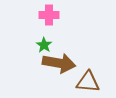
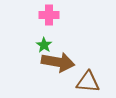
brown arrow: moved 1 px left, 1 px up
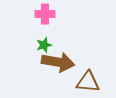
pink cross: moved 4 px left, 1 px up
green star: rotated 21 degrees clockwise
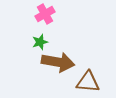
pink cross: rotated 30 degrees counterclockwise
green star: moved 4 px left, 3 px up
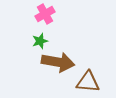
green star: moved 1 px up
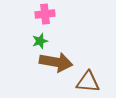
pink cross: rotated 24 degrees clockwise
brown arrow: moved 2 px left
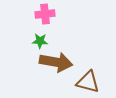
green star: rotated 21 degrees clockwise
brown triangle: rotated 10 degrees clockwise
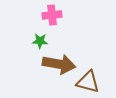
pink cross: moved 7 px right, 1 px down
brown arrow: moved 3 px right, 2 px down
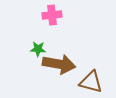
green star: moved 2 px left, 8 px down
brown triangle: moved 3 px right
